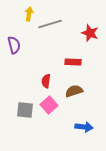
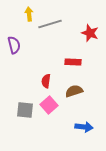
yellow arrow: rotated 16 degrees counterclockwise
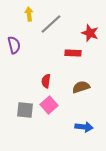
gray line: moved 1 px right; rotated 25 degrees counterclockwise
red rectangle: moved 9 px up
brown semicircle: moved 7 px right, 4 px up
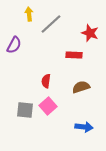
purple semicircle: rotated 42 degrees clockwise
red rectangle: moved 1 px right, 2 px down
pink square: moved 1 px left, 1 px down
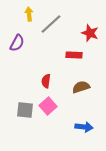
purple semicircle: moved 3 px right, 2 px up
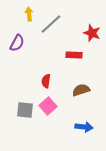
red star: moved 2 px right
brown semicircle: moved 3 px down
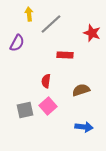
red rectangle: moved 9 px left
gray square: rotated 18 degrees counterclockwise
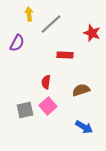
red semicircle: moved 1 px down
blue arrow: rotated 24 degrees clockwise
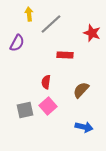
brown semicircle: rotated 30 degrees counterclockwise
blue arrow: rotated 18 degrees counterclockwise
